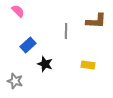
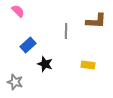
gray star: moved 1 px down
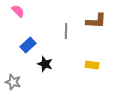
yellow rectangle: moved 4 px right
gray star: moved 2 px left
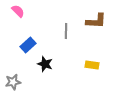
gray star: rotated 28 degrees counterclockwise
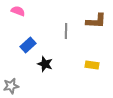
pink semicircle: rotated 24 degrees counterclockwise
gray star: moved 2 px left, 4 px down
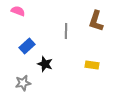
brown L-shape: rotated 105 degrees clockwise
blue rectangle: moved 1 px left, 1 px down
gray star: moved 12 px right, 3 px up
